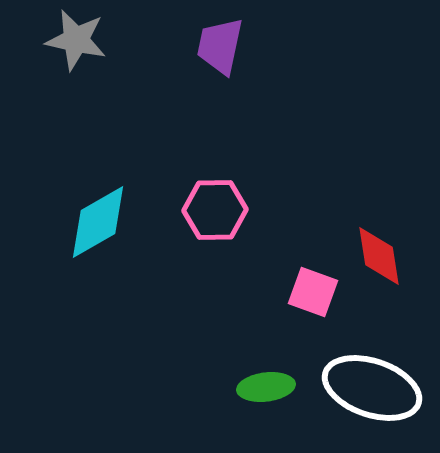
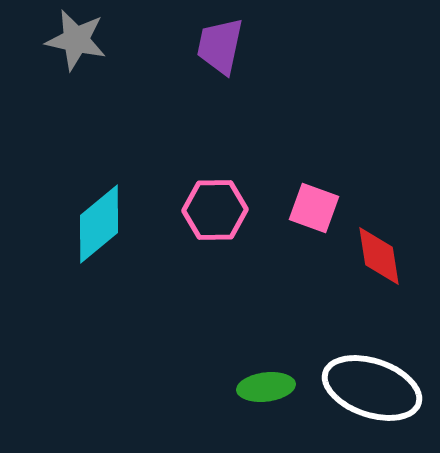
cyan diamond: moved 1 px right, 2 px down; rotated 10 degrees counterclockwise
pink square: moved 1 px right, 84 px up
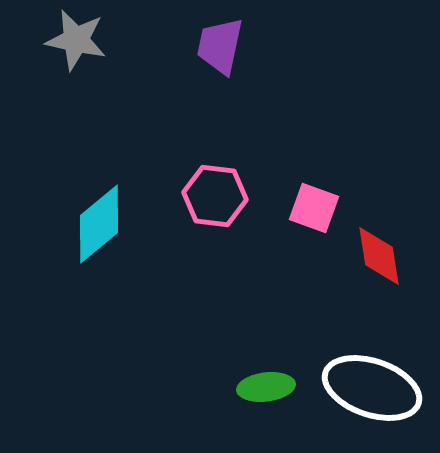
pink hexagon: moved 14 px up; rotated 8 degrees clockwise
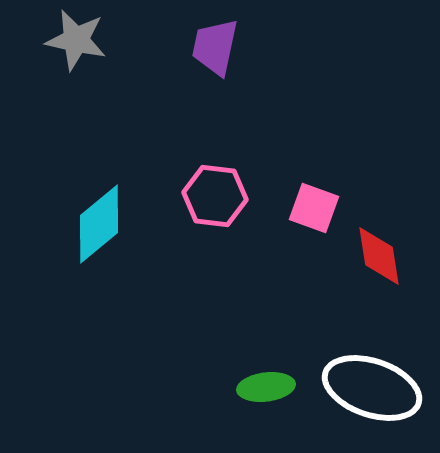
purple trapezoid: moved 5 px left, 1 px down
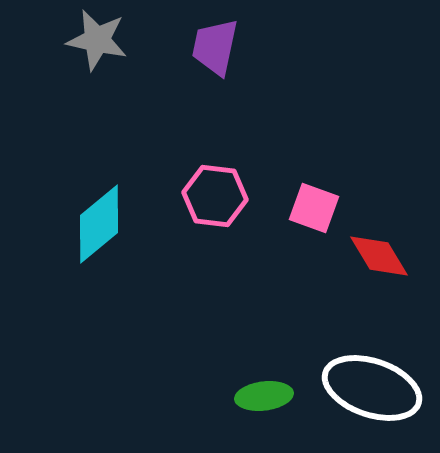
gray star: moved 21 px right
red diamond: rotated 22 degrees counterclockwise
green ellipse: moved 2 px left, 9 px down
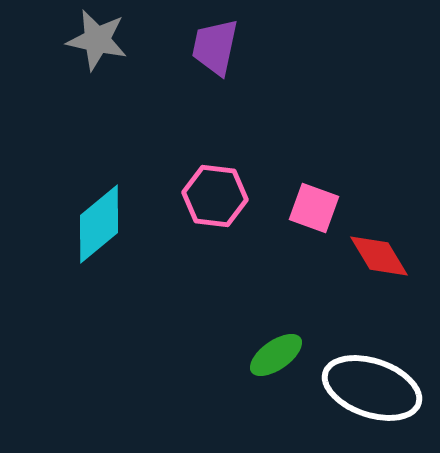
green ellipse: moved 12 px right, 41 px up; rotated 28 degrees counterclockwise
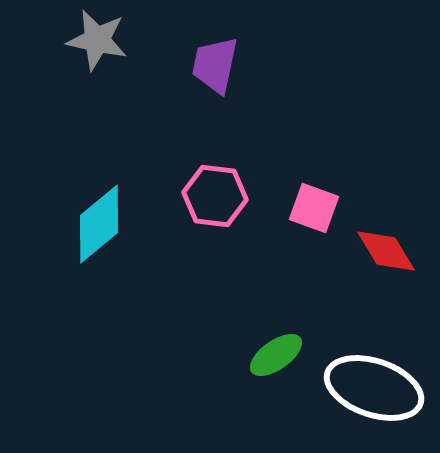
purple trapezoid: moved 18 px down
red diamond: moved 7 px right, 5 px up
white ellipse: moved 2 px right
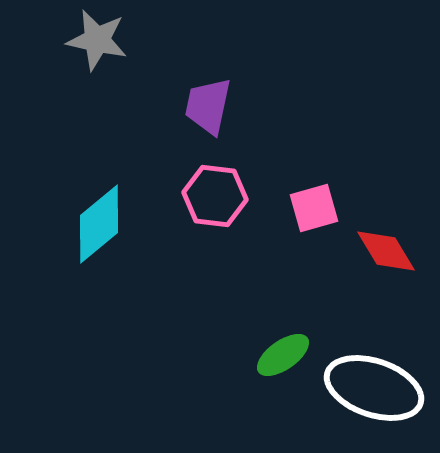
purple trapezoid: moved 7 px left, 41 px down
pink square: rotated 36 degrees counterclockwise
green ellipse: moved 7 px right
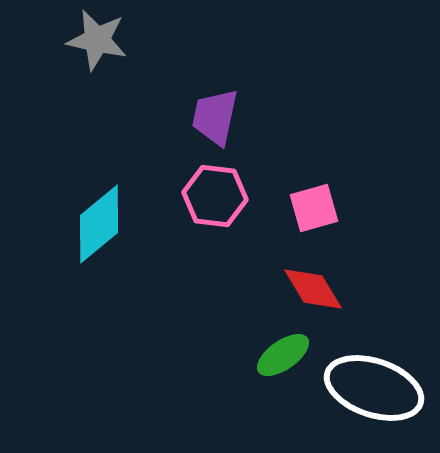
purple trapezoid: moved 7 px right, 11 px down
red diamond: moved 73 px left, 38 px down
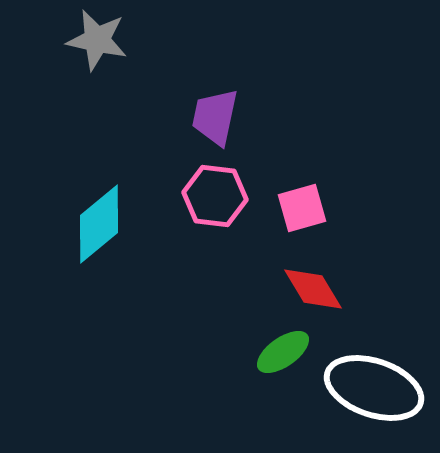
pink square: moved 12 px left
green ellipse: moved 3 px up
